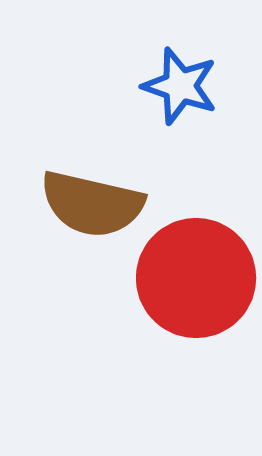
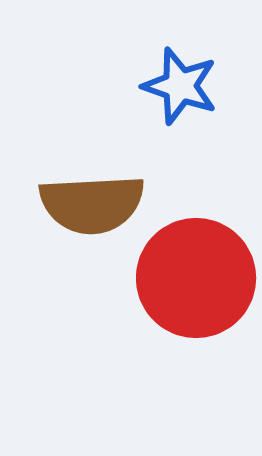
brown semicircle: rotated 16 degrees counterclockwise
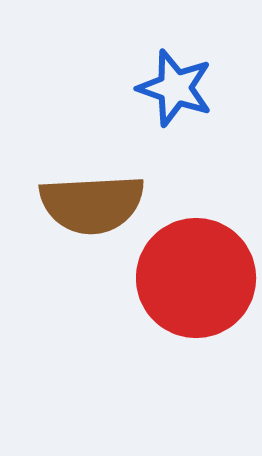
blue star: moved 5 px left, 2 px down
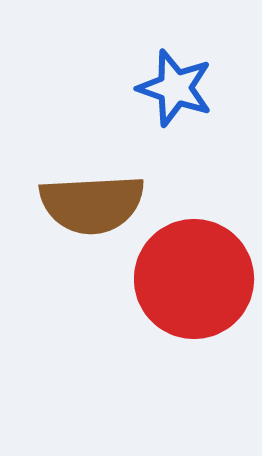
red circle: moved 2 px left, 1 px down
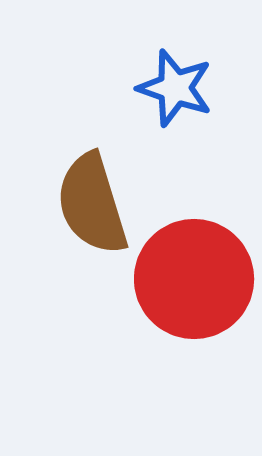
brown semicircle: rotated 76 degrees clockwise
